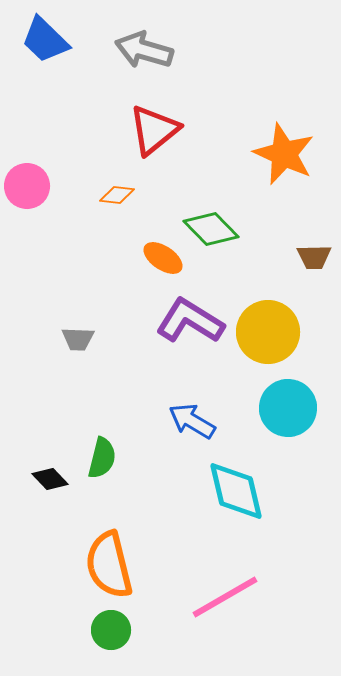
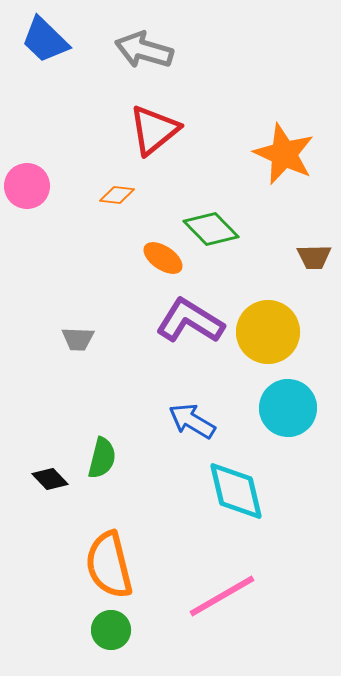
pink line: moved 3 px left, 1 px up
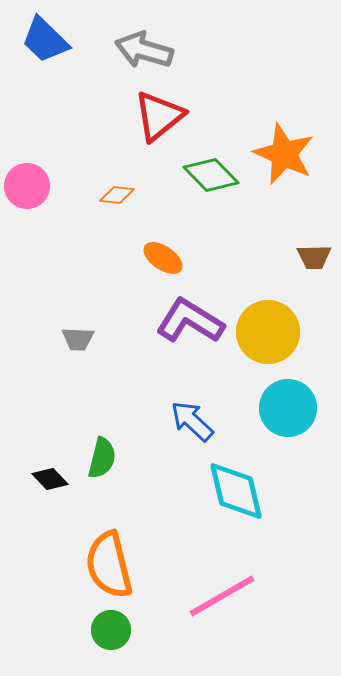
red triangle: moved 5 px right, 14 px up
green diamond: moved 54 px up
blue arrow: rotated 12 degrees clockwise
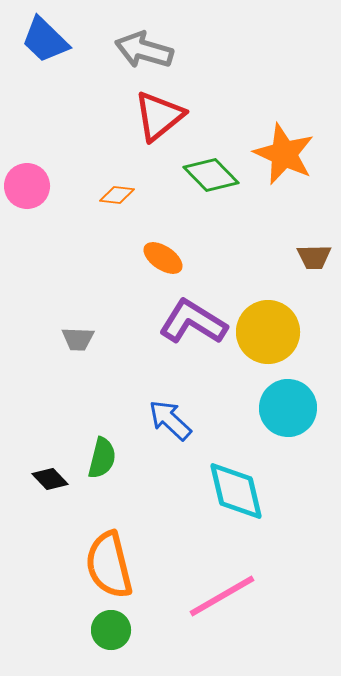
purple L-shape: moved 3 px right, 1 px down
blue arrow: moved 22 px left, 1 px up
